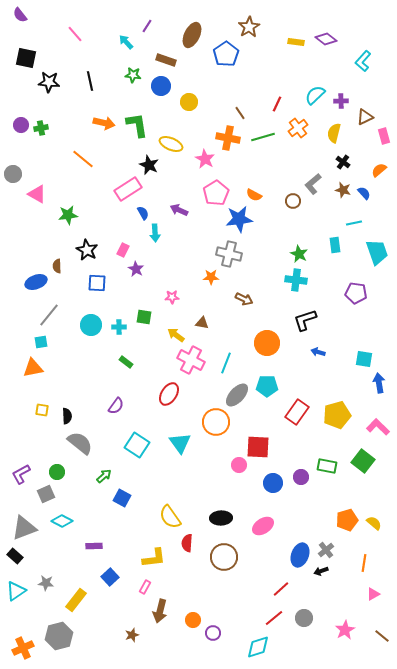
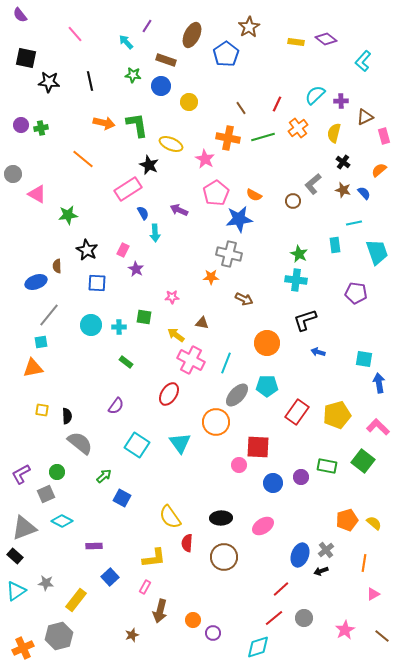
brown line at (240, 113): moved 1 px right, 5 px up
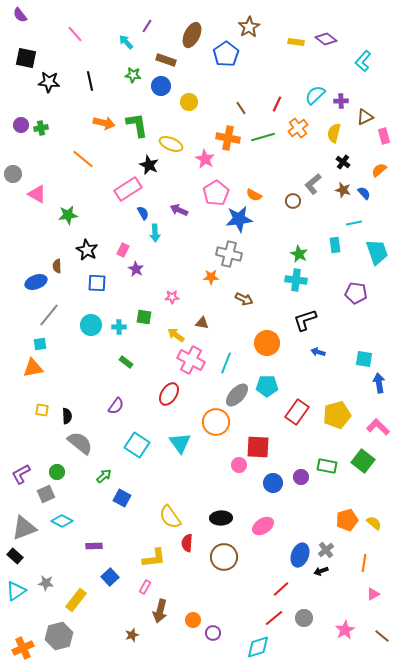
cyan square at (41, 342): moved 1 px left, 2 px down
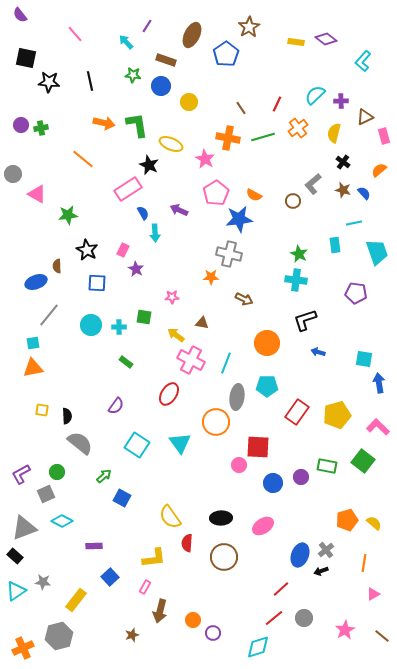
cyan square at (40, 344): moved 7 px left, 1 px up
gray ellipse at (237, 395): moved 2 px down; rotated 35 degrees counterclockwise
gray star at (46, 583): moved 3 px left, 1 px up
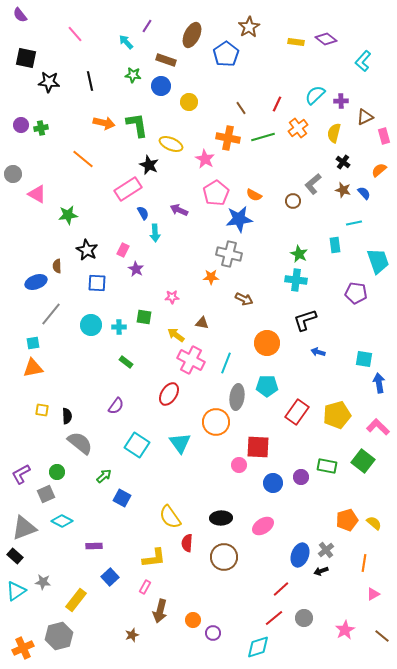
cyan trapezoid at (377, 252): moved 1 px right, 9 px down
gray line at (49, 315): moved 2 px right, 1 px up
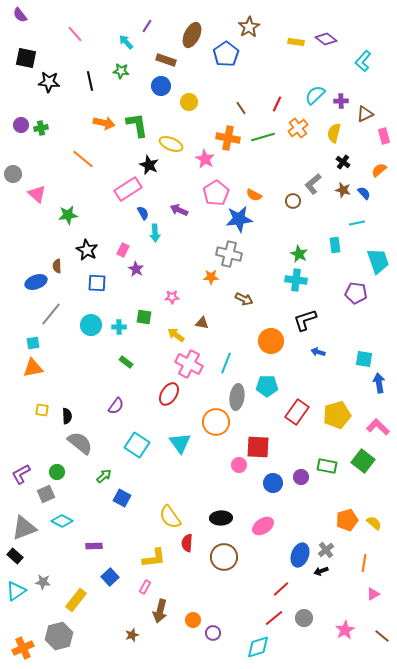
green star at (133, 75): moved 12 px left, 4 px up
brown triangle at (365, 117): moved 3 px up
pink triangle at (37, 194): rotated 12 degrees clockwise
cyan line at (354, 223): moved 3 px right
orange circle at (267, 343): moved 4 px right, 2 px up
pink cross at (191, 360): moved 2 px left, 4 px down
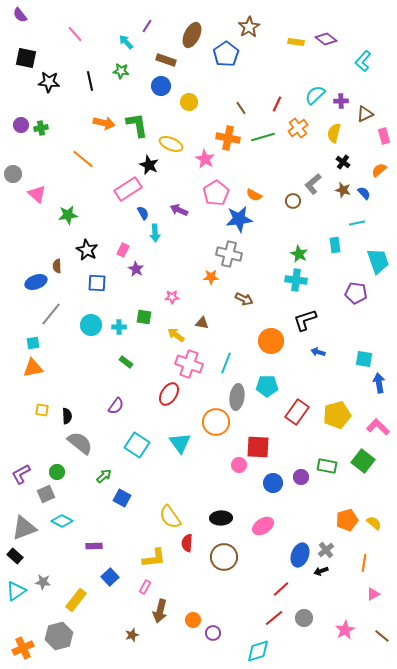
pink cross at (189, 364): rotated 8 degrees counterclockwise
cyan diamond at (258, 647): moved 4 px down
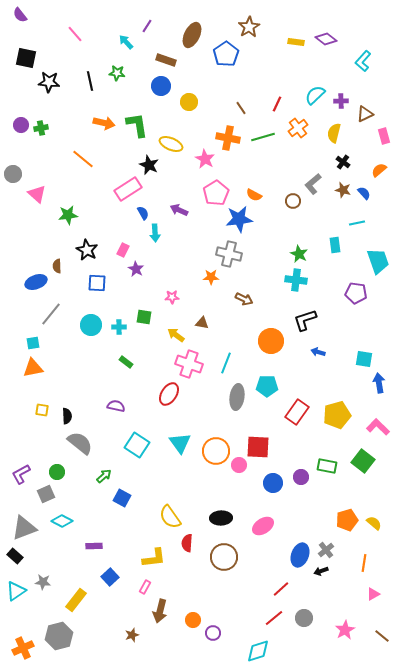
green star at (121, 71): moved 4 px left, 2 px down
purple semicircle at (116, 406): rotated 114 degrees counterclockwise
orange circle at (216, 422): moved 29 px down
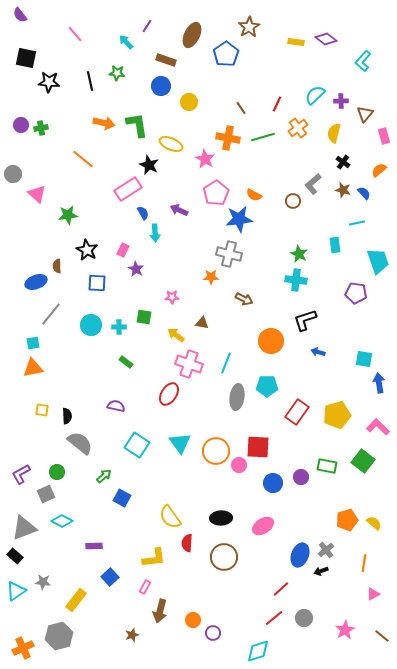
brown triangle at (365, 114): rotated 24 degrees counterclockwise
